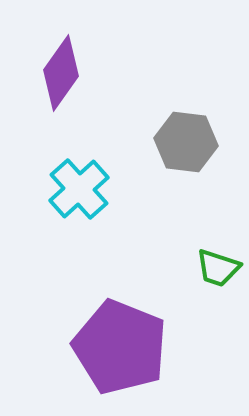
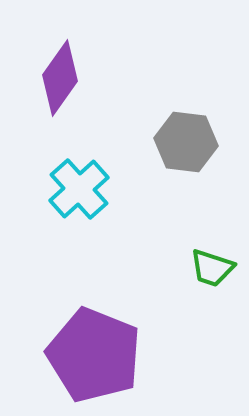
purple diamond: moved 1 px left, 5 px down
green trapezoid: moved 6 px left
purple pentagon: moved 26 px left, 8 px down
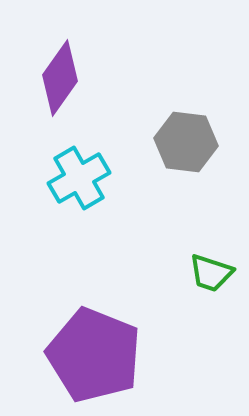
cyan cross: moved 11 px up; rotated 12 degrees clockwise
green trapezoid: moved 1 px left, 5 px down
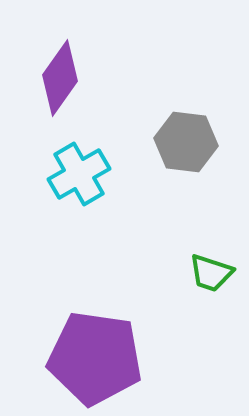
cyan cross: moved 4 px up
purple pentagon: moved 1 px right, 3 px down; rotated 14 degrees counterclockwise
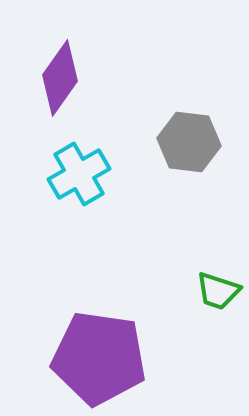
gray hexagon: moved 3 px right
green trapezoid: moved 7 px right, 18 px down
purple pentagon: moved 4 px right
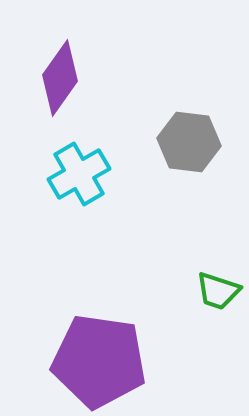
purple pentagon: moved 3 px down
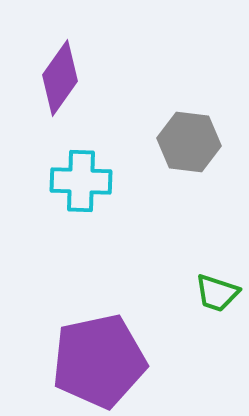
cyan cross: moved 2 px right, 7 px down; rotated 32 degrees clockwise
green trapezoid: moved 1 px left, 2 px down
purple pentagon: rotated 20 degrees counterclockwise
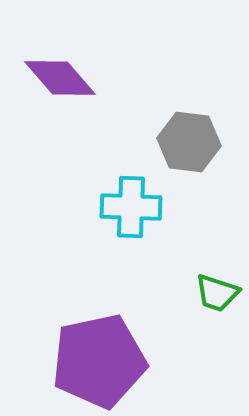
purple diamond: rotated 76 degrees counterclockwise
cyan cross: moved 50 px right, 26 px down
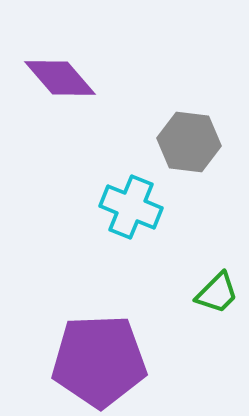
cyan cross: rotated 20 degrees clockwise
green trapezoid: rotated 63 degrees counterclockwise
purple pentagon: rotated 10 degrees clockwise
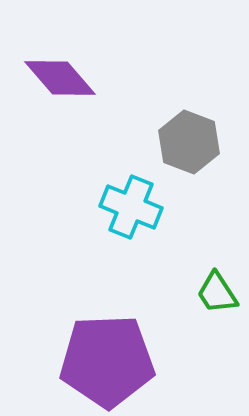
gray hexagon: rotated 14 degrees clockwise
green trapezoid: rotated 102 degrees clockwise
purple pentagon: moved 8 px right
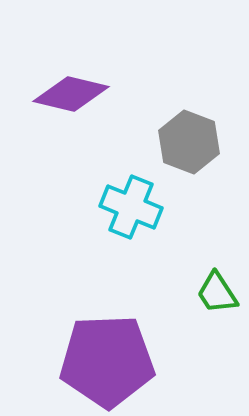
purple diamond: moved 11 px right, 16 px down; rotated 36 degrees counterclockwise
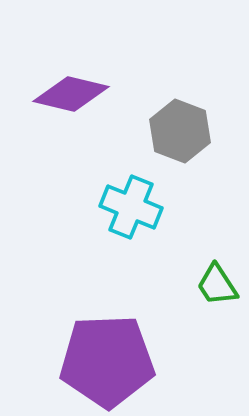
gray hexagon: moved 9 px left, 11 px up
green trapezoid: moved 8 px up
